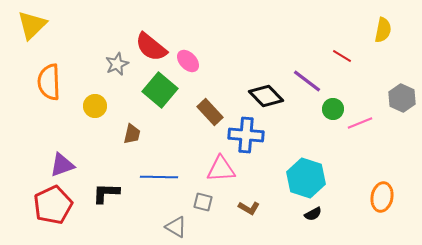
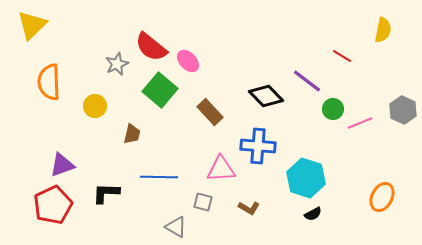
gray hexagon: moved 1 px right, 12 px down
blue cross: moved 12 px right, 11 px down
orange ellipse: rotated 16 degrees clockwise
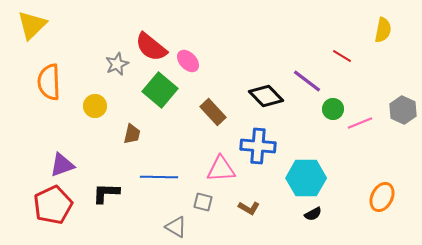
brown rectangle: moved 3 px right
cyan hexagon: rotated 18 degrees counterclockwise
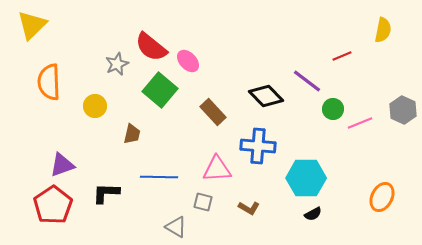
red line: rotated 54 degrees counterclockwise
pink triangle: moved 4 px left
red pentagon: rotated 9 degrees counterclockwise
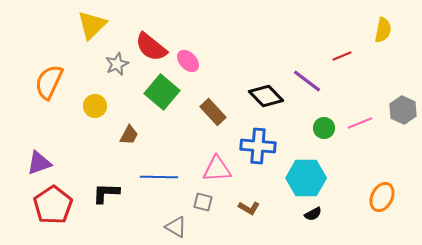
yellow triangle: moved 60 px right
orange semicircle: rotated 27 degrees clockwise
green square: moved 2 px right, 2 px down
green circle: moved 9 px left, 19 px down
brown trapezoid: moved 3 px left, 1 px down; rotated 15 degrees clockwise
purple triangle: moved 23 px left, 2 px up
